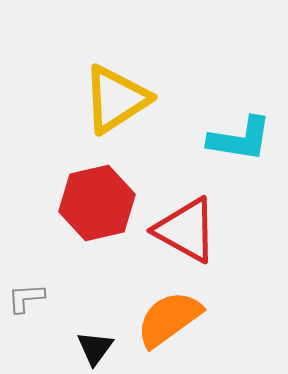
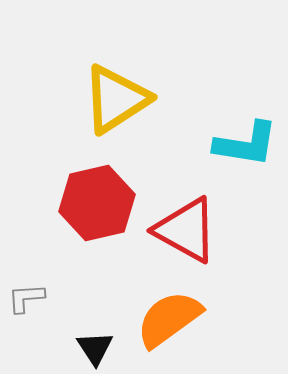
cyan L-shape: moved 6 px right, 5 px down
black triangle: rotated 9 degrees counterclockwise
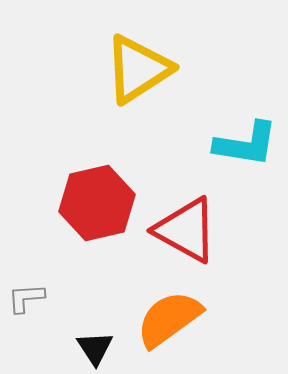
yellow triangle: moved 22 px right, 30 px up
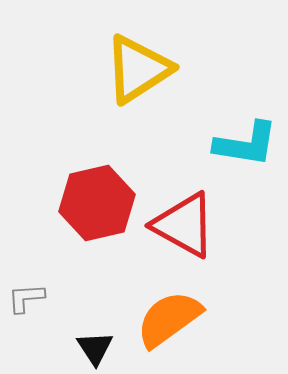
red triangle: moved 2 px left, 5 px up
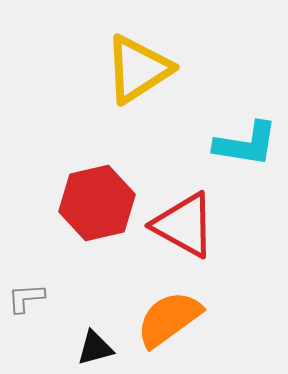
black triangle: rotated 48 degrees clockwise
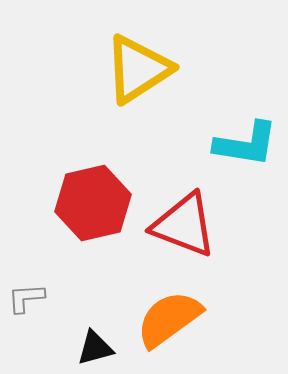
red hexagon: moved 4 px left
red triangle: rotated 8 degrees counterclockwise
